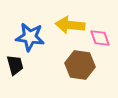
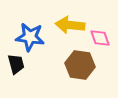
black trapezoid: moved 1 px right, 1 px up
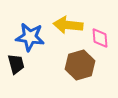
yellow arrow: moved 2 px left
pink diamond: rotated 15 degrees clockwise
brown hexagon: rotated 24 degrees counterclockwise
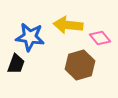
pink diamond: rotated 35 degrees counterclockwise
black trapezoid: rotated 35 degrees clockwise
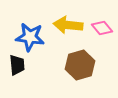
pink diamond: moved 2 px right, 10 px up
black trapezoid: moved 1 px right, 1 px down; rotated 25 degrees counterclockwise
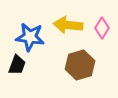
pink diamond: rotated 70 degrees clockwise
black trapezoid: rotated 25 degrees clockwise
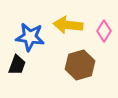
pink diamond: moved 2 px right, 3 px down
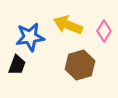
yellow arrow: rotated 16 degrees clockwise
blue star: rotated 16 degrees counterclockwise
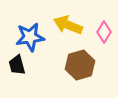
pink diamond: moved 1 px down
black trapezoid: rotated 145 degrees clockwise
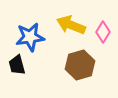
yellow arrow: moved 3 px right
pink diamond: moved 1 px left
